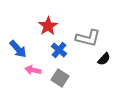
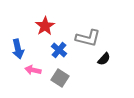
red star: moved 3 px left
blue arrow: rotated 30 degrees clockwise
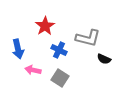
blue cross: rotated 14 degrees counterclockwise
black semicircle: rotated 72 degrees clockwise
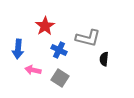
blue arrow: rotated 18 degrees clockwise
black semicircle: rotated 72 degrees clockwise
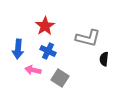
blue cross: moved 11 px left, 1 px down
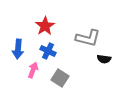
black semicircle: rotated 88 degrees counterclockwise
pink arrow: rotated 98 degrees clockwise
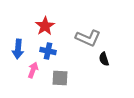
gray L-shape: rotated 10 degrees clockwise
blue cross: rotated 14 degrees counterclockwise
black semicircle: rotated 64 degrees clockwise
gray square: rotated 30 degrees counterclockwise
